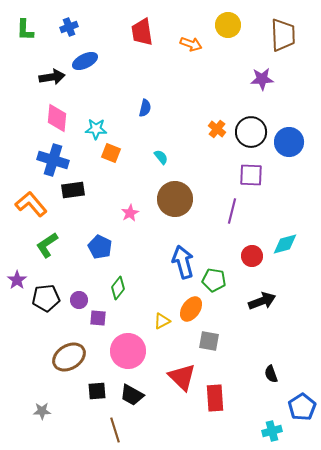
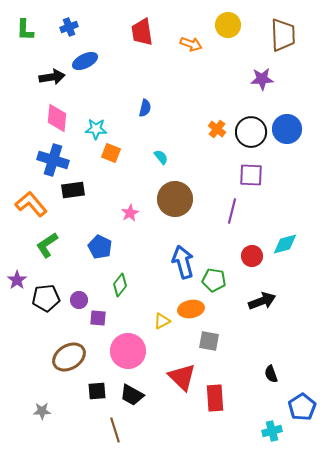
blue circle at (289, 142): moved 2 px left, 13 px up
green diamond at (118, 288): moved 2 px right, 3 px up
orange ellipse at (191, 309): rotated 45 degrees clockwise
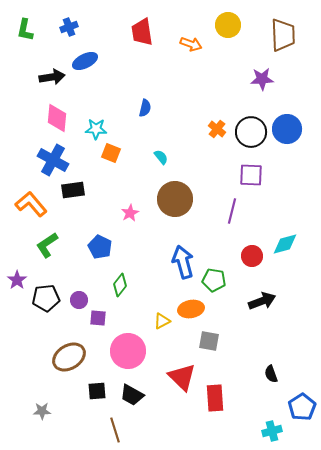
green L-shape at (25, 30): rotated 10 degrees clockwise
blue cross at (53, 160): rotated 12 degrees clockwise
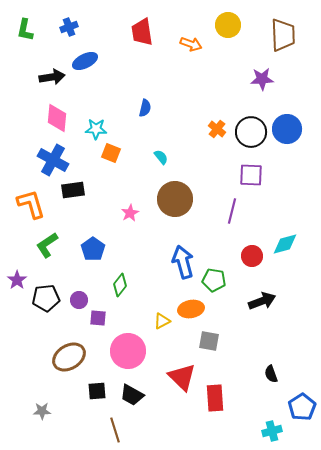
orange L-shape at (31, 204): rotated 24 degrees clockwise
blue pentagon at (100, 247): moved 7 px left, 2 px down; rotated 10 degrees clockwise
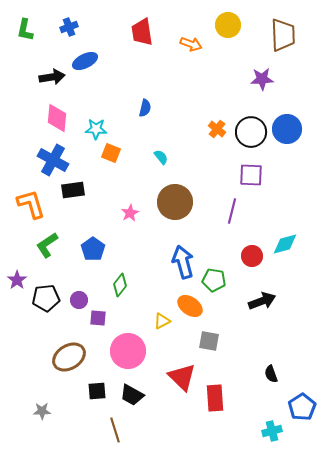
brown circle at (175, 199): moved 3 px down
orange ellipse at (191, 309): moved 1 px left, 3 px up; rotated 45 degrees clockwise
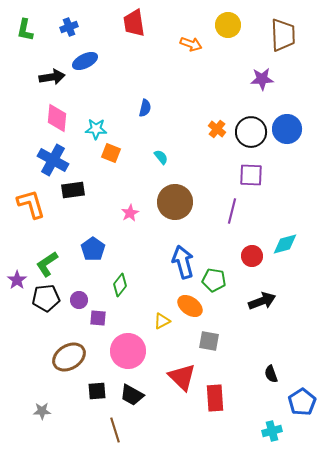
red trapezoid at (142, 32): moved 8 px left, 9 px up
green L-shape at (47, 245): moved 19 px down
blue pentagon at (302, 407): moved 5 px up
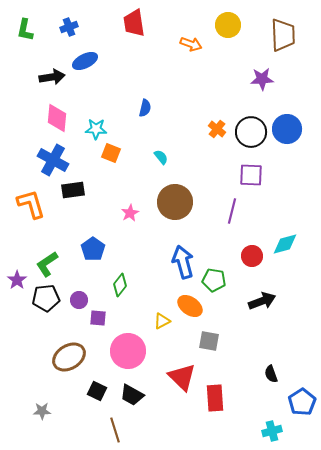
black square at (97, 391): rotated 30 degrees clockwise
